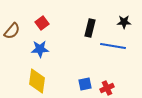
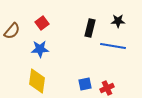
black star: moved 6 px left, 1 px up
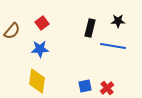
blue square: moved 2 px down
red cross: rotated 16 degrees counterclockwise
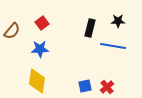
red cross: moved 1 px up
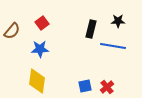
black rectangle: moved 1 px right, 1 px down
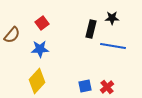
black star: moved 6 px left, 3 px up
brown semicircle: moved 4 px down
yellow diamond: rotated 35 degrees clockwise
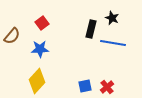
black star: rotated 24 degrees clockwise
brown semicircle: moved 1 px down
blue line: moved 3 px up
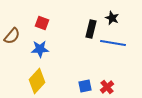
red square: rotated 32 degrees counterclockwise
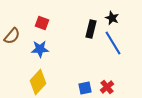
blue line: rotated 50 degrees clockwise
yellow diamond: moved 1 px right, 1 px down
blue square: moved 2 px down
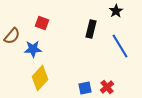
black star: moved 4 px right, 7 px up; rotated 16 degrees clockwise
blue line: moved 7 px right, 3 px down
blue star: moved 7 px left
yellow diamond: moved 2 px right, 4 px up
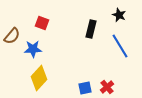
black star: moved 3 px right, 4 px down; rotated 16 degrees counterclockwise
yellow diamond: moved 1 px left
